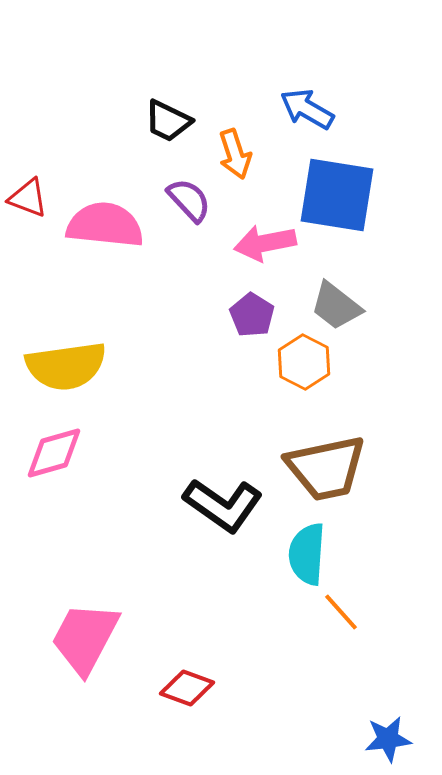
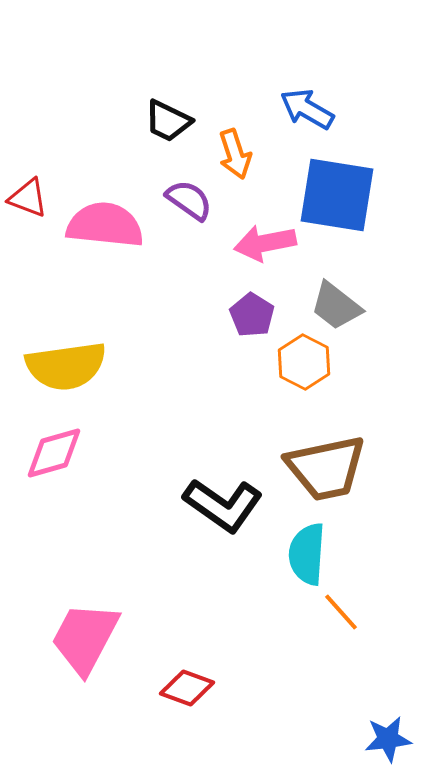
purple semicircle: rotated 12 degrees counterclockwise
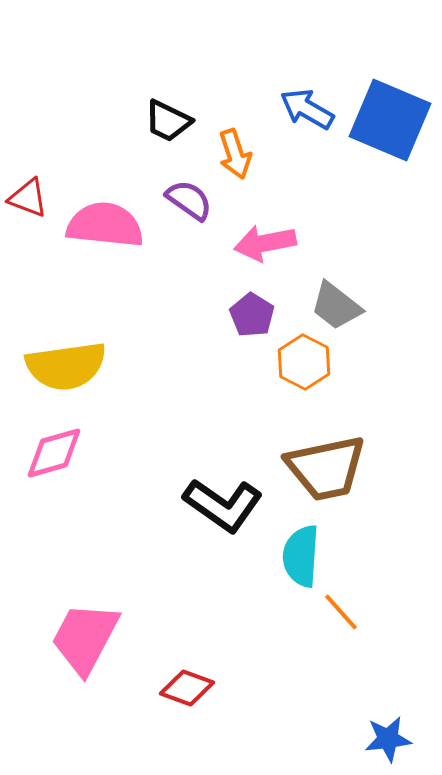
blue square: moved 53 px right, 75 px up; rotated 14 degrees clockwise
cyan semicircle: moved 6 px left, 2 px down
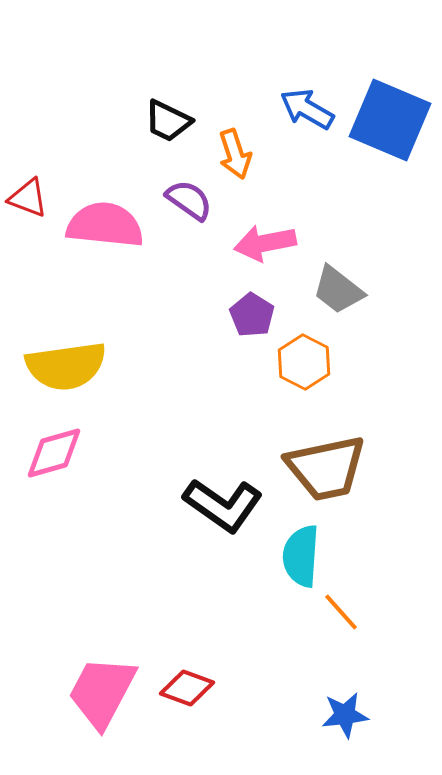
gray trapezoid: moved 2 px right, 16 px up
pink trapezoid: moved 17 px right, 54 px down
blue star: moved 43 px left, 24 px up
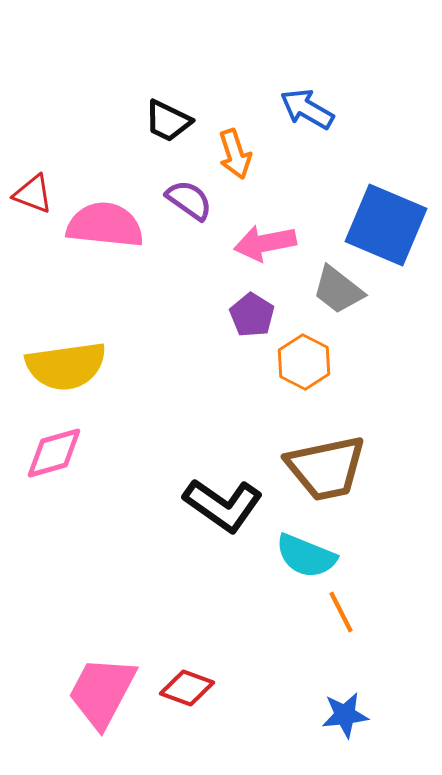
blue square: moved 4 px left, 105 px down
red triangle: moved 5 px right, 4 px up
cyan semicircle: moved 5 px right; rotated 72 degrees counterclockwise
orange line: rotated 15 degrees clockwise
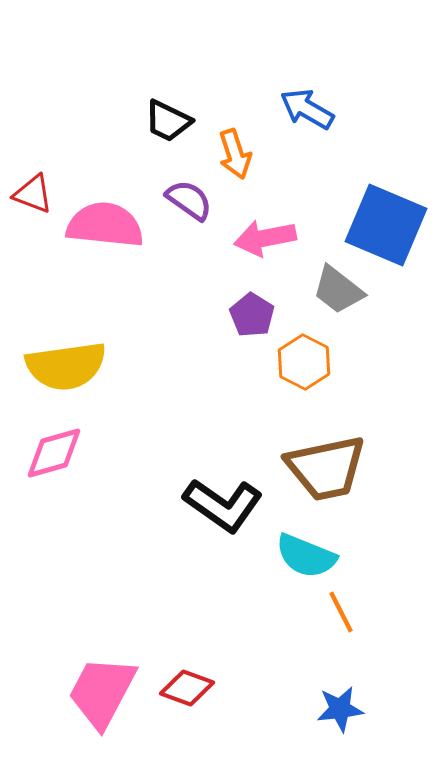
pink arrow: moved 5 px up
blue star: moved 5 px left, 6 px up
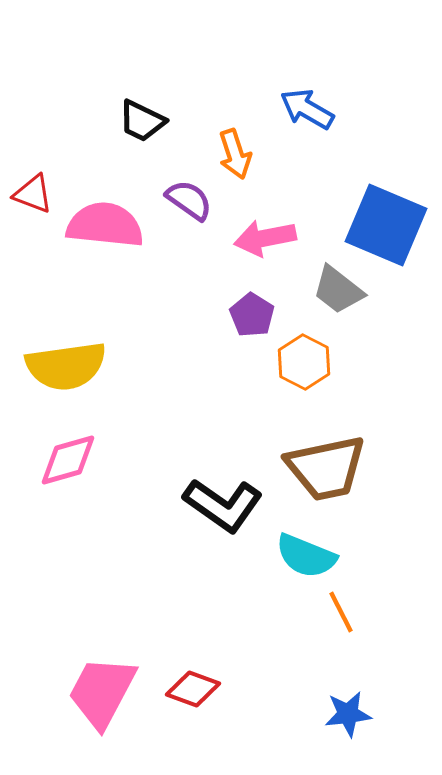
black trapezoid: moved 26 px left
pink diamond: moved 14 px right, 7 px down
red diamond: moved 6 px right, 1 px down
blue star: moved 8 px right, 5 px down
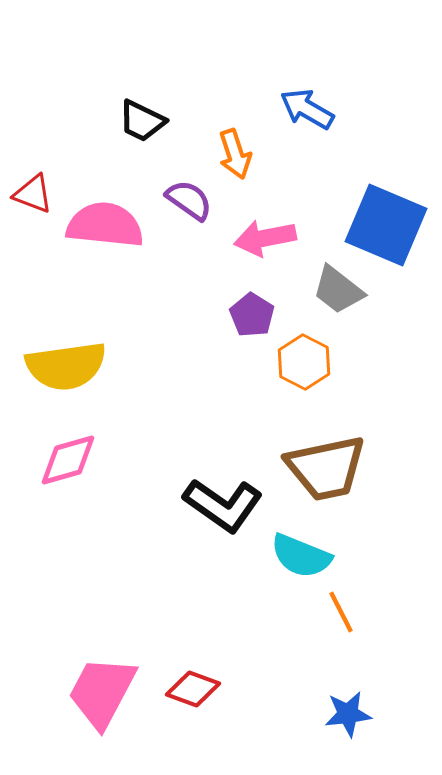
cyan semicircle: moved 5 px left
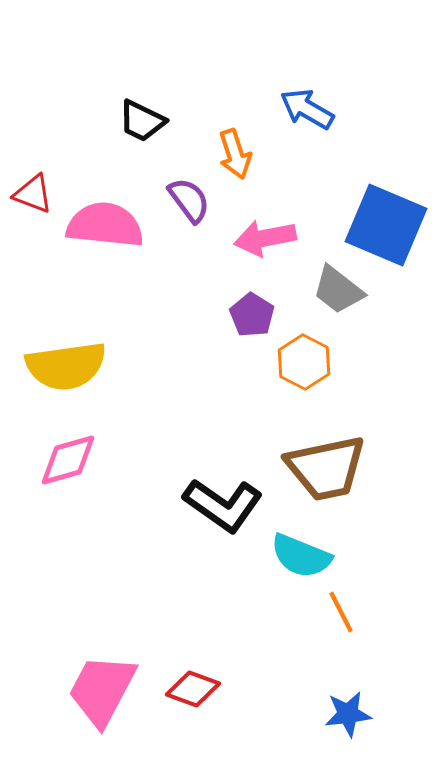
purple semicircle: rotated 18 degrees clockwise
pink trapezoid: moved 2 px up
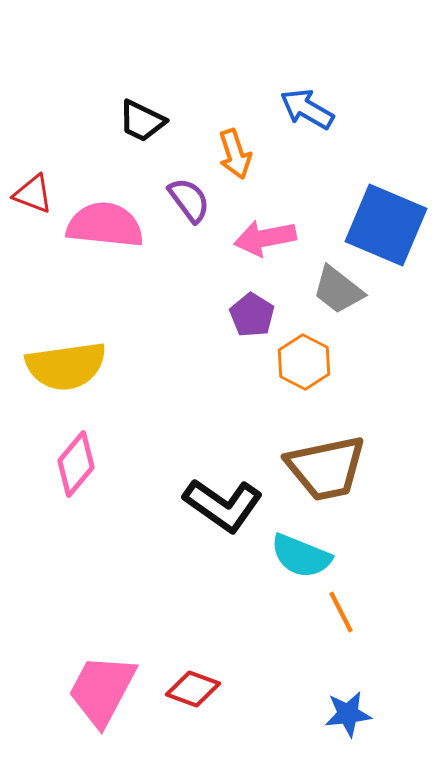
pink diamond: moved 8 px right, 4 px down; rotated 34 degrees counterclockwise
